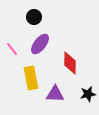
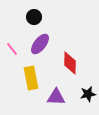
purple triangle: moved 1 px right, 3 px down
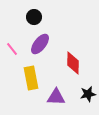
red diamond: moved 3 px right
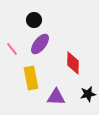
black circle: moved 3 px down
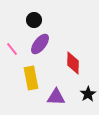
black star: rotated 21 degrees counterclockwise
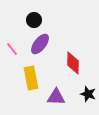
black star: rotated 21 degrees counterclockwise
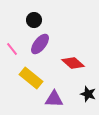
red diamond: rotated 50 degrees counterclockwise
yellow rectangle: rotated 40 degrees counterclockwise
purple triangle: moved 2 px left, 2 px down
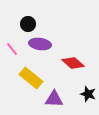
black circle: moved 6 px left, 4 px down
purple ellipse: rotated 60 degrees clockwise
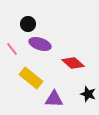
purple ellipse: rotated 10 degrees clockwise
